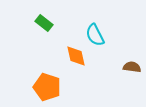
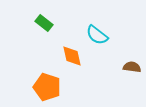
cyan semicircle: moved 2 px right; rotated 25 degrees counterclockwise
orange diamond: moved 4 px left
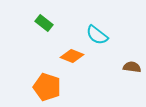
orange diamond: rotated 55 degrees counterclockwise
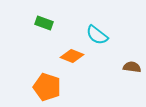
green rectangle: rotated 18 degrees counterclockwise
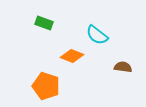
brown semicircle: moved 9 px left
orange pentagon: moved 1 px left, 1 px up
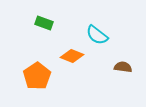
orange pentagon: moved 9 px left, 10 px up; rotated 20 degrees clockwise
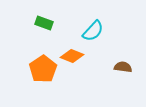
cyan semicircle: moved 4 px left, 4 px up; rotated 85 degrees counterclockwise
orange pentagon: moved 6 px right, 7 px up
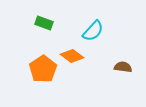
orange diamond: rotated 15 degrees clockwise
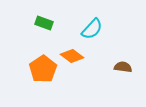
cyan semicircle: moved 1 px left, 2 px up
